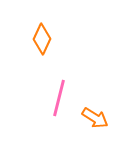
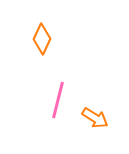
pink line: moved 1 px left, 2 px down
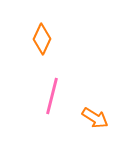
pink line: moved 6 px left, 4 px up
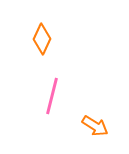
orange arrow: moved 8 px down
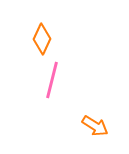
pink line: moved 16 px up
